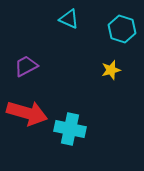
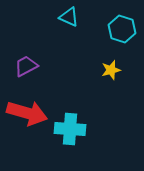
cyan triangle: moved 2 px up
cyan cross: rotated 8 degrees counterclockwise
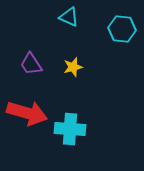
cyan hexagon: rotated 12 degrees counterclockwise
purple trapezoid: moved 5 px right, 2 px up; rotated 95 degrees counterclockwise
yellow star: moved 38 px left, 3 px up
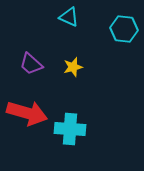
cyan hexagon: moved 2 px right
purple trapezoid: rotated 15 degrees counterclockwise
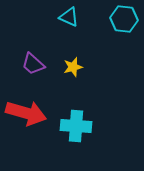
cyan hexagon: moved 10 px up
purple trapezoid: moved 2 px right
red arrow: moved 1 px left
cyan cross: moved 6 px right, 3 px up
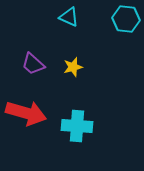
cyan hexagon: moved 2 px right
cyan cross: moved 1 px right
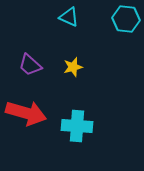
purple trapezoid: moved 3 px left, 1 px down
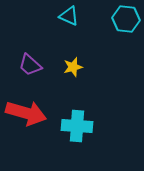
cyan triangle: moved 1 px up
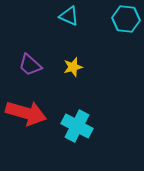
cyan cross: rotated 24 degrees clockwise
